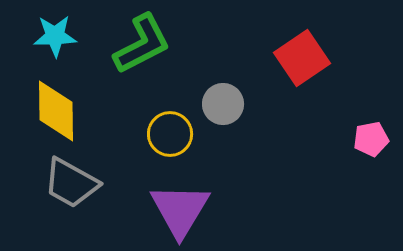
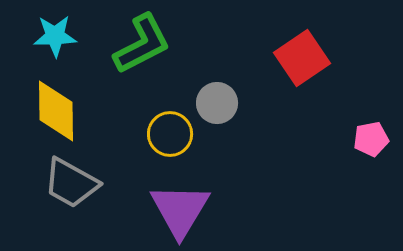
gray circle: moved 6 px left, 1 px up
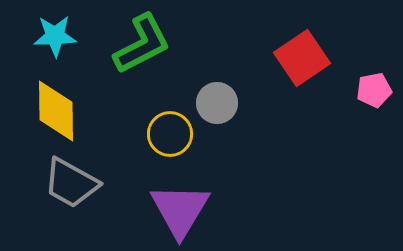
pink pentagon: moved 3 px right, 49 px up
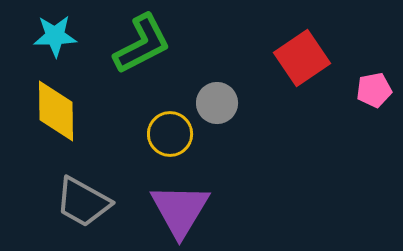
gray trapezoid: moved 12 px right, 19 px down
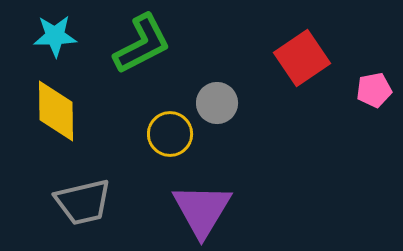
gray trapezoid: rotated 42 degrees counterclockwise
purple triangle: moved 22 px right
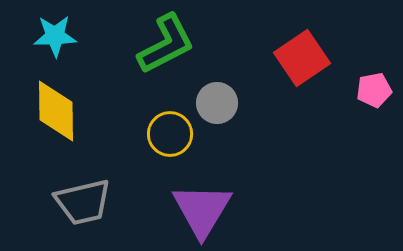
green L-shape: moved 24 px right
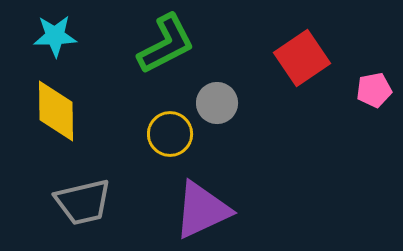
purple triangle: rotated 34 degrees clockwise
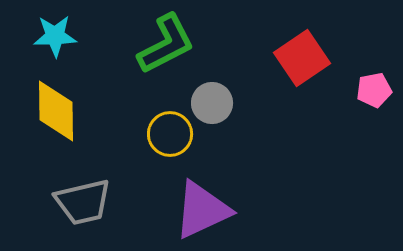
gray circle: moved 5 px left
